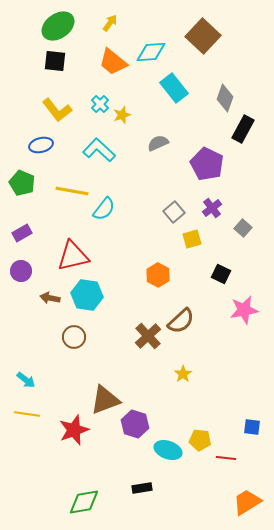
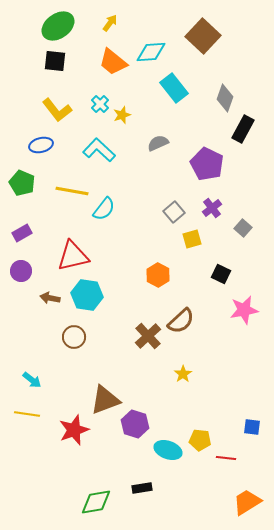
cyan arrow at (26, 380): moved 6 px right
green diamond at (84, 502): moved 12 px right
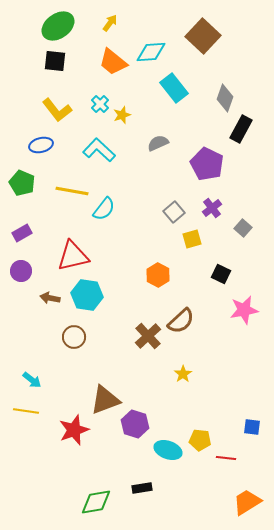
black rectangle at (243, 129): moved 2 px left
yellow line at (27, 414): moved 1 px left, 3 px up
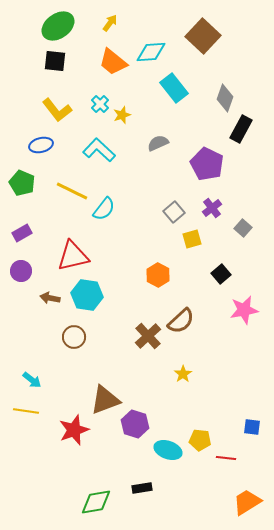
yellow line at (72, 191): rotated 16 degrees clockwise
black square at (221, 274): rotated 24 degrees clockwise
